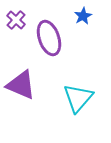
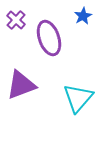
purple triangle: rotated 44 degrees counterclockwise
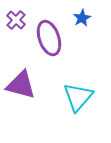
blue star: moved 1 px left, 2 px down
purple triangle: rotated 36 degrees clockwise
cyan triangle: moved 1 px up
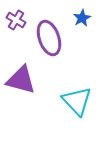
purple cross: rotated 12 degrees counterclockwise
purple triangle: moved 5 px up
cyan triangle: moved 1 px left, 4 px down; rotated 24 degrees counterclockwise
